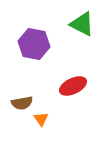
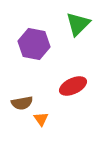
green triangle: moved 4 px left; rotated 48 degrees clockwise
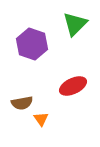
green triangle: moved 3 px left
purple hexagon: moved 2 px left; rotated 8 degrees clockwise
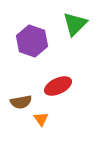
purple hexagon: moved 3 px up
red ellipse: moved 15 px left
brown semicircle: moved 1 px left, 1 px up
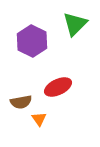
purple hexagon: rotated 8 degrees clockwise
red ellipse: moved 1 px down
orange triangle: moved 2 px left
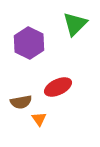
purple hexagon: moved 3 px left, 2 px down
